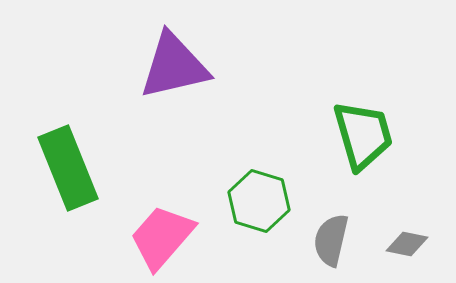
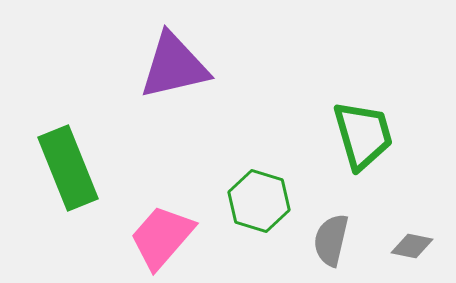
gray diamond: moved 5 px right, 2 px down
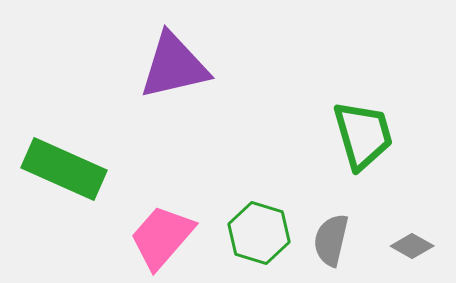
green rectangle: moved 4 px left, 1 px down; rotated 44 degrees counterclockwise
green hexagon: moved 32 px down
gray diamond: rotated 18 degrees clockwise
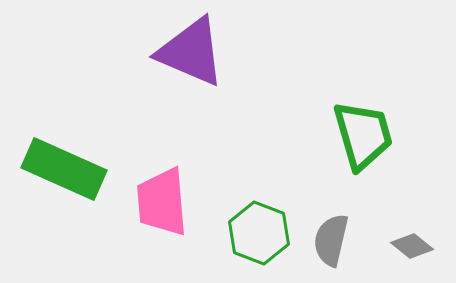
purple triangle: moved 17 px right, 14 px up; rotated 36 degrees clockwise
green hexagon: rotated 4 degrees clockwise
pink trapezoid: moved 35 px up; rotated 46 degrees counterclockwise
gray diamond: rotated 9 degrees clockwise
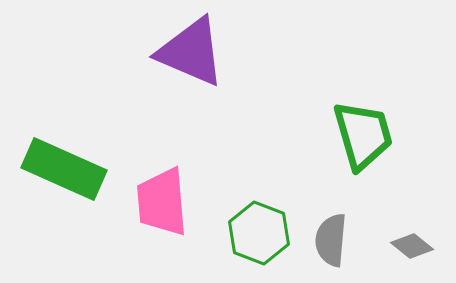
gray semicircle: rotated 8 degrees counterclockwise
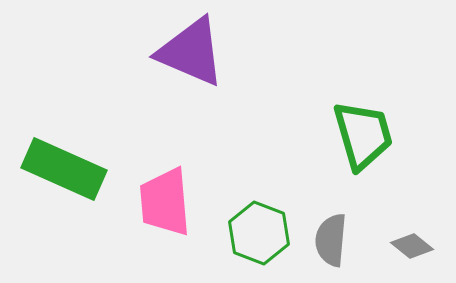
pink trapezoid: moved 3 px right
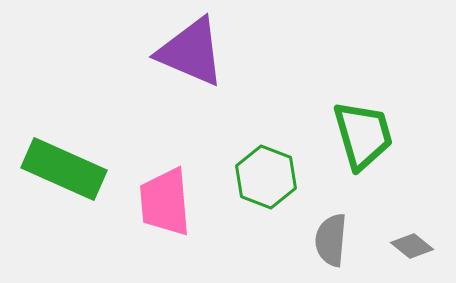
green hexagon: moved 7 px right, 56 px up
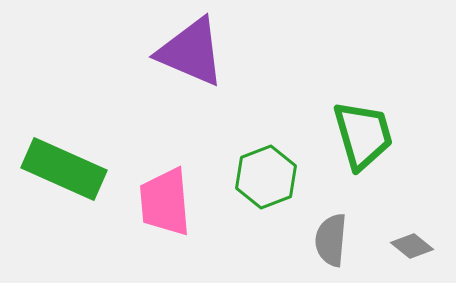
green hexagon: rotated 18 degrees clockwise
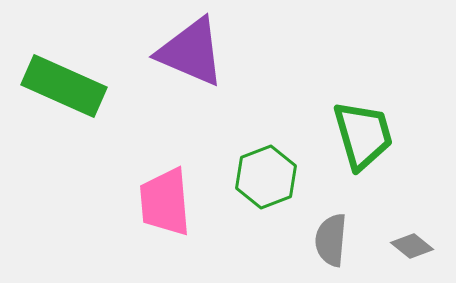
green rectangle: moved 83 px up
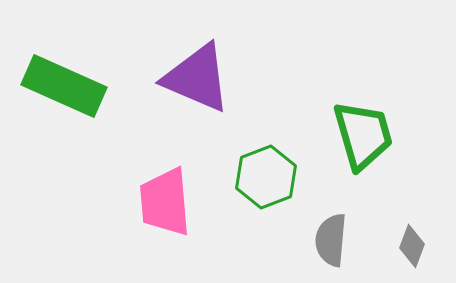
purple triangle: moved 6 px right, 26 px down
gray diamond: rotated 72 degrees clockwise
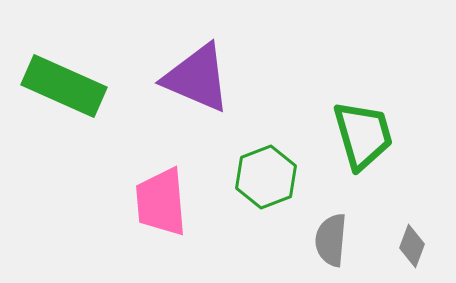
pink trapezoid: moved 4 px left
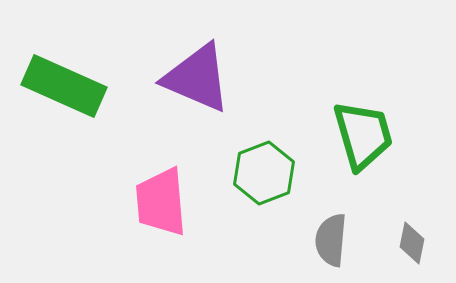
green hexagon: moved 2 px left, 4 px up
gray diamond: moved 3 px up; rotated 9 degrees counterclockwise
